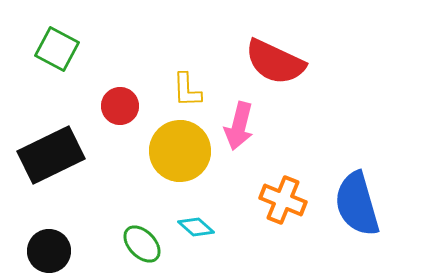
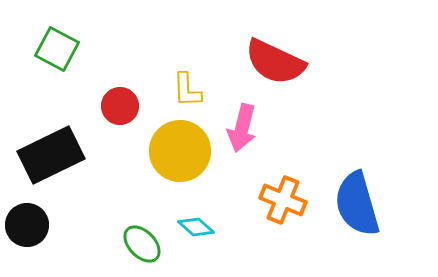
pink arrow: moved 3 px right, 2 px down
black circle: moved 22 px left, 26 px up
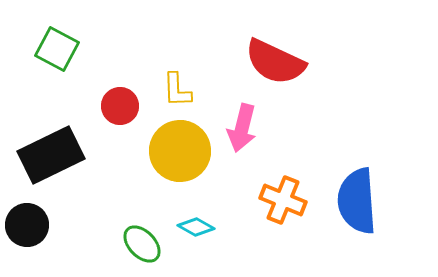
yellow L-shape: moved 10 px left
blue semicircle: moved 3 px up; rotated 12 degrees clockwise
cyan diamond: rotated 12 degrees counterclockwise
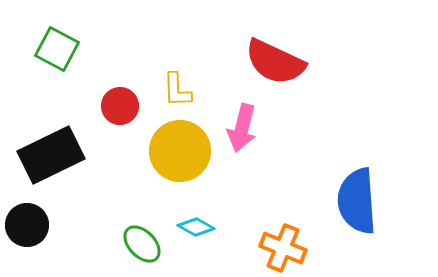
orange cross: moved 48 px down
